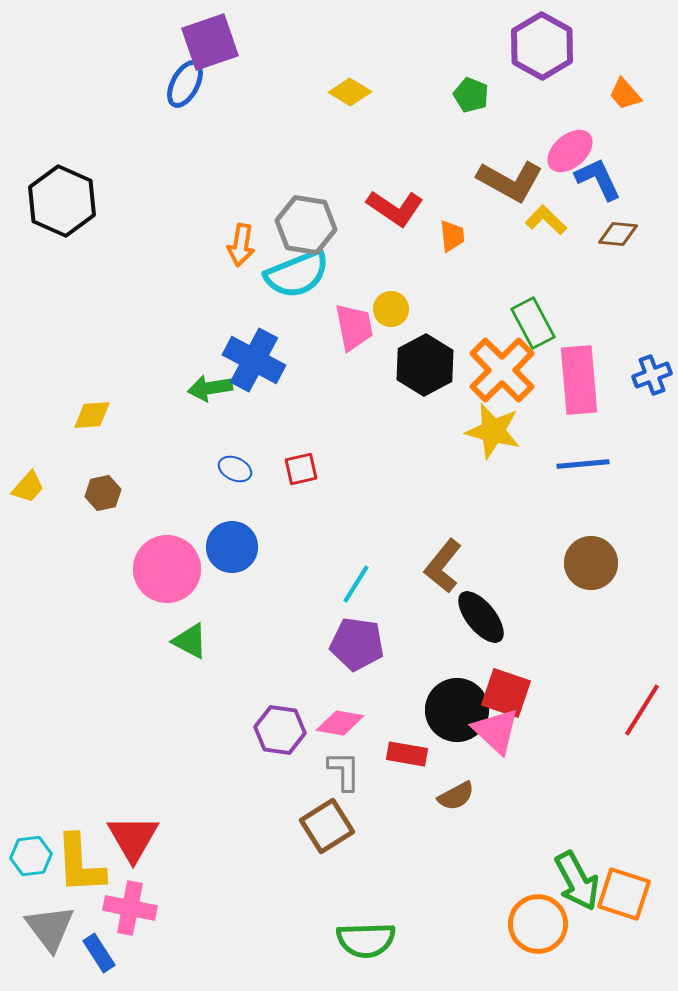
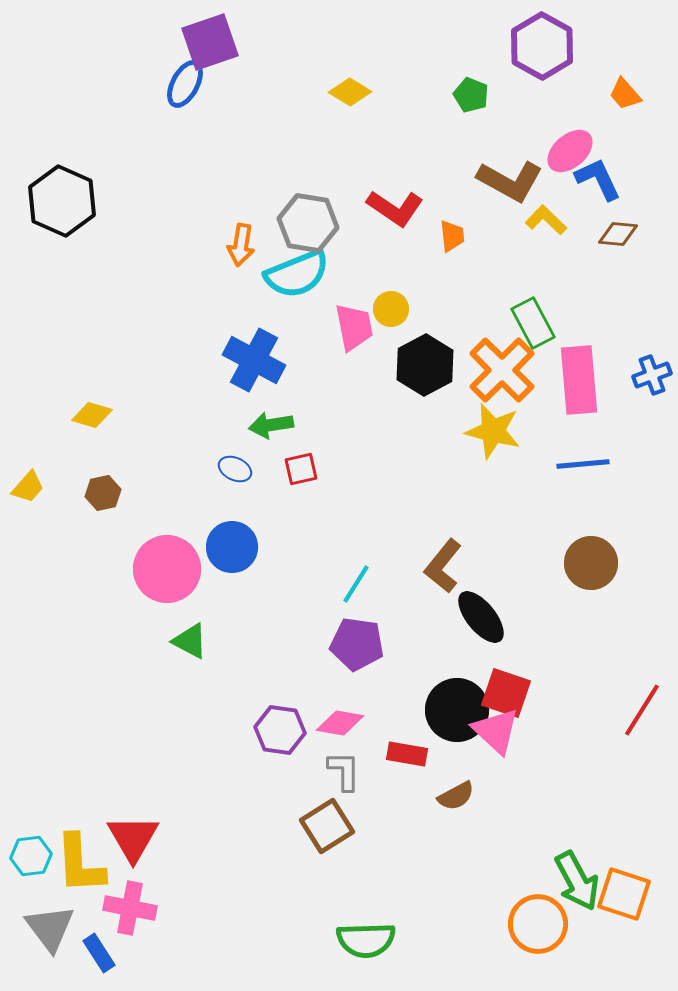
gray hexagon at (306, 225): moved 2 px right, 2 px up
green arrow at (210, 388): moved 61 px right, 37 px down
yellow diamond at (92, 415): rotated 21 degrees clockwise
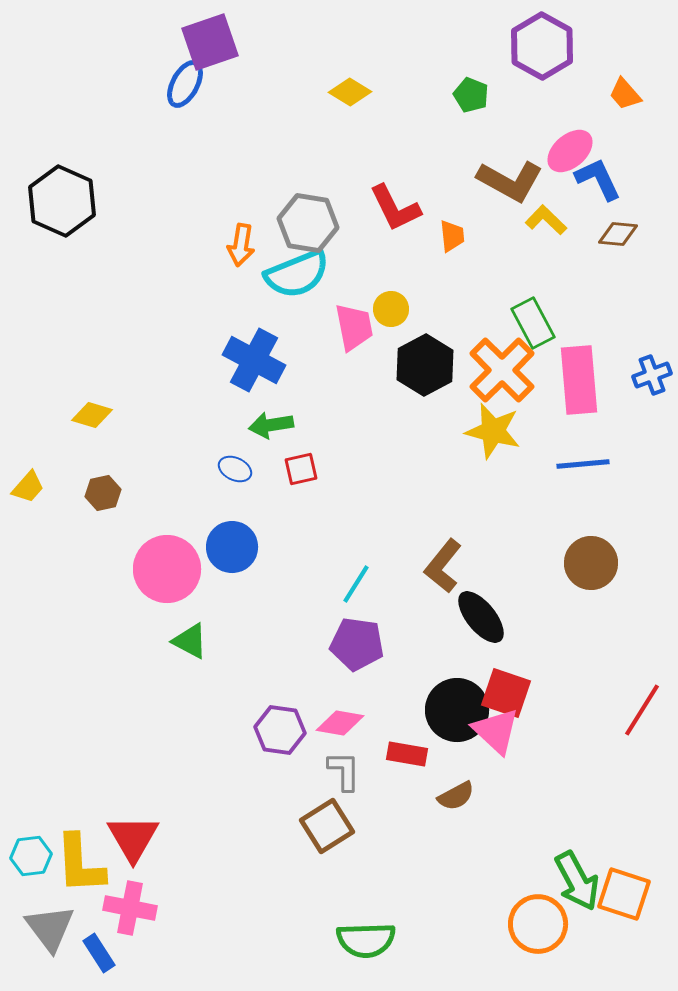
red L-shape at (395, 208): rotated 30 degrees clockwise
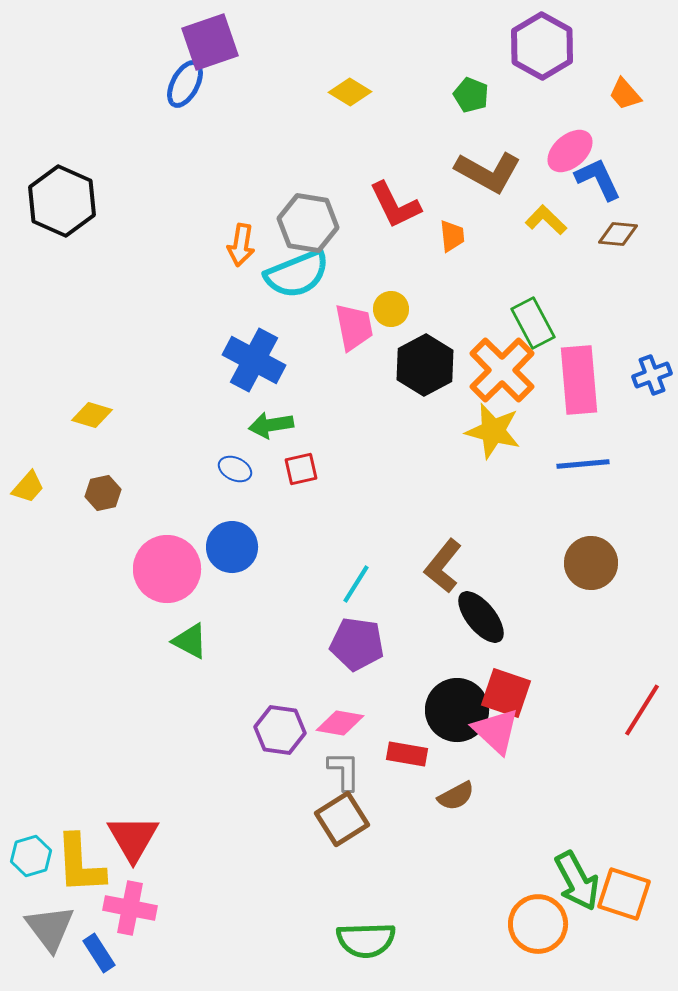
brown L-shape at (510, 181): moved 22 px left, 9 px up
red L-shape at (395, 208): moved 3 px up
brown square at (327, 826): moved 15 px right, 7 px up
cyan hexagon at (31, 856): rotated 9 degrees counterclockwise
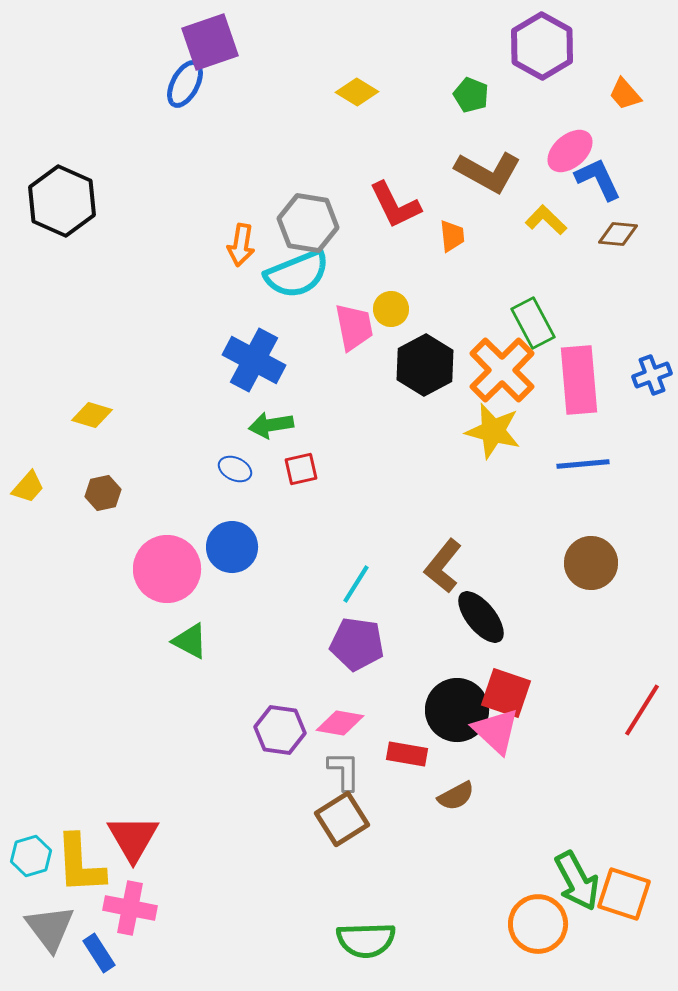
yellow diamond at (350, 92): moved 7 px right
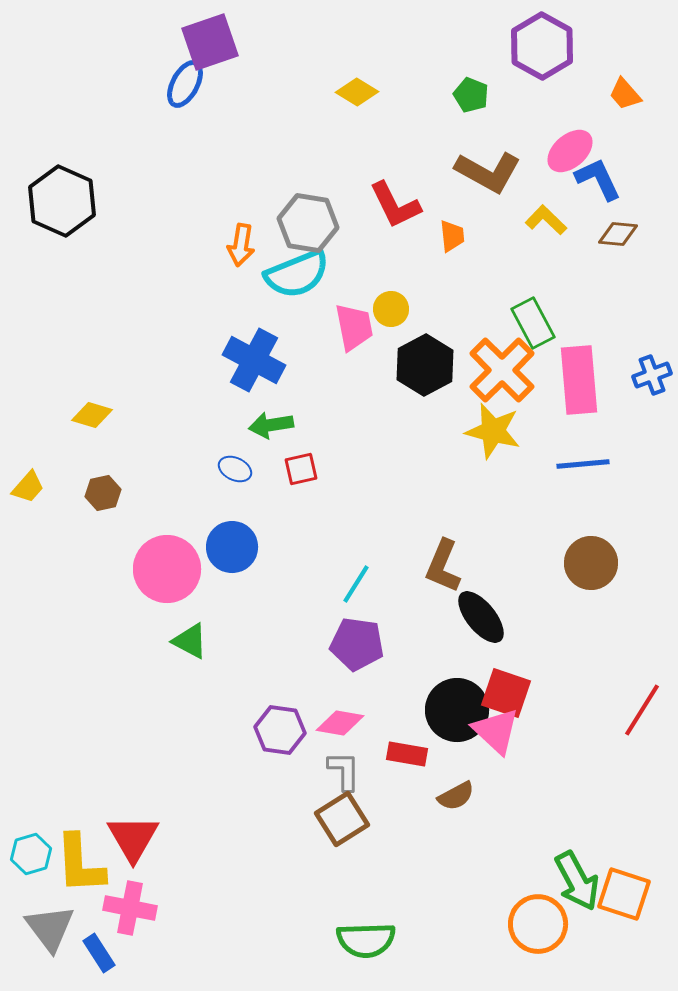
brown L-shape at (443, 566): rotated 16 degrees counterclockwise
cyan hexagon at (31, 856): moved 2 px up
